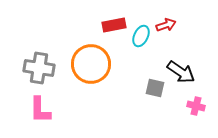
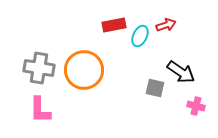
cyan ellipse: moved 1 px left
orange circle: moved 7 px left, 6 px down
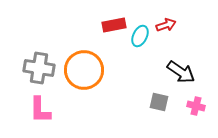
gray square: moved 4 px right, 14 px down
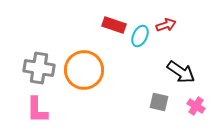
red rectangle: rotated 30 degrees clockwise
pink cross: rotated 18 degrees clockwise
pink L-shape: moved 3 px left
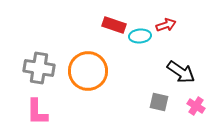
cyan ellipse: rotated 60 degrees clockwise
orange circle: moved 4 px right, 1 px down
pink L-shape: moved 2 px down
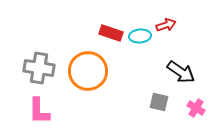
red rectangle: moved 3 px left, 8 px down
pink cross: moved 2 px down
pink L-shape: moved 2 px right, 1 px up
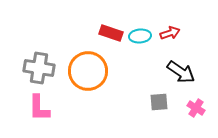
red arrow: moved 4 px right, 8 px down
gray square: rotated 18 degrees counterclockwise
pink L-shape: moved 3 px up
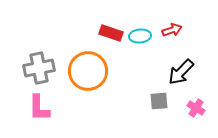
red arrow: moved 2 px right, 3 px up
gray cross: rotated 20 degrees counterclockwise
black arrow: rotated 100 degrees clockwise
gray square: moved 1 px up
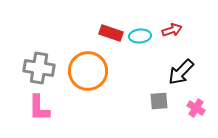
gray cross: rotated 20 degrees clockwise
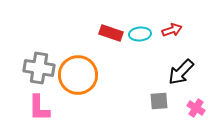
cyan ellipse: moved 2 px up
orange circle: moved 10 px left, 4 px down
